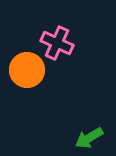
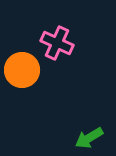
orange circle: moved 5 px left
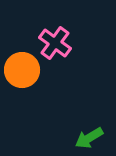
pink cross: moved 2 px left; rotated 12 degrees clockwise
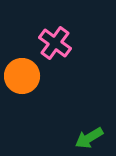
orange circle: moved 6 px down
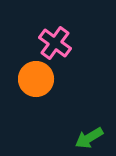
orange circle: moved 14 px right, 3 px down
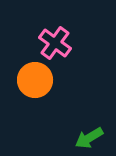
orange circle: moved 1 px left, 1 px down
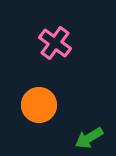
orange circle: moved 4 px right, 25 px down
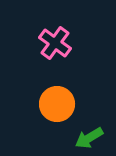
orange circle: moved 18 px right, 1 px up
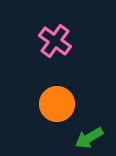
pink cross: moved 2 px up
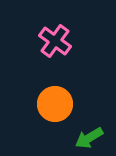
orange circle: moved 2 px left
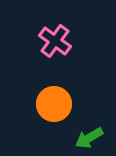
orange circle: moved 1 px left
